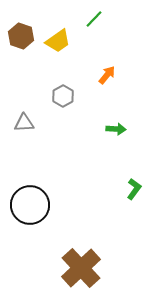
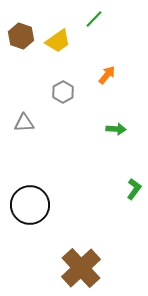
gray hexagon: moved 4 px up
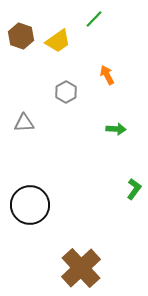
orange arrow: rotated 66 degrees counterclockwise
gray hexagon: moved 3 px right
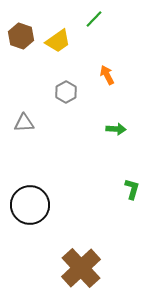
green L-shape: moved 2 px left; rotated 20 degrees counterclockwise
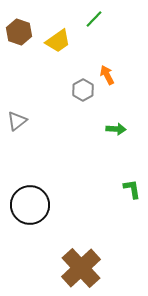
brown hexagon: moved 2 px left, 4 px up
gray hexagon: moved 17 px right, 2 px up
gray triangle: moved 7 px left, 2 px up; rotated 35 degrees counterclockwise
green L-shape: rotated 25 degrees counterclockwise
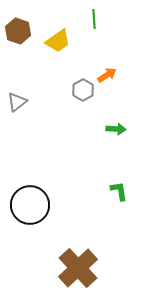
green line: rotated 48 degrees counterclockwise
brown hexagon: moved 1 px left, 1 px up
orange arrow: rotated 84 degrees clockwise
gray triangle: moved 19 px up
green L-shape: moved 13 px left, 2 px down
brown cross: moved 3 px left
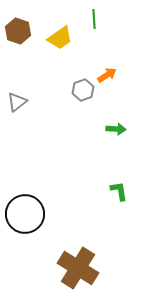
yellow trapezoid: moved 2 px right, 3 px up
gray hexagon: rotated 10 degrees clockwise
black circle: moved 5 px left, 9 px down
brown cross: rotated 15 degrees counterclockwise
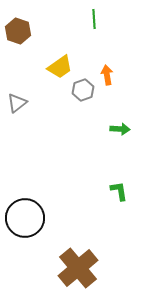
yellow trapezoid: moved 29 px down
orange arrow: rotated 66 degrees counterclockwise
gray triangle: moved 1 px down
green arrow: moved 4 px right
black circle: moved 4 px down
brown cross: rotated 18 degrees clockwise
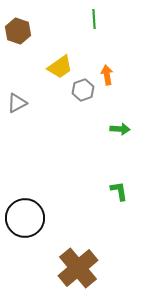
gray triangle: rotated 10 degrees clockwise
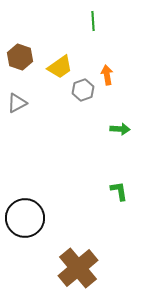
green line: moved 1 px left, 2 px down
brown hexagon: moved 2 px right, 26 px down
